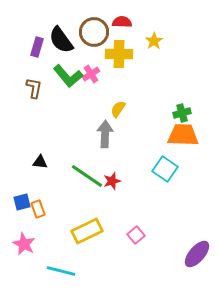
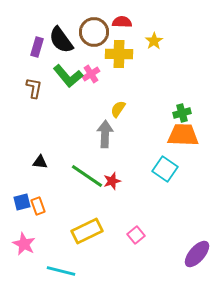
orange rectangle: moved 3 px up
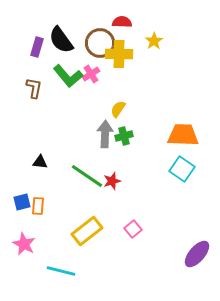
brown circle: moved 6 px right, 11 px down
green cross: moved 58 px left, 23 px down
cyan square: moved 17 px right
orange rectangle: rotated 24 degrees clockwise
yellow rectangle: rotated 12 degrees counterclockwise
pink square: moved 3 px left, 6 px up
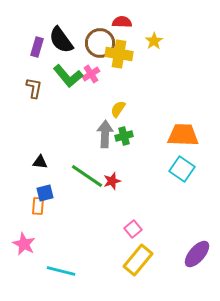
yellow cross: rotated 8 degrees clockwise
blue square: moved 23 px right, 9 px up
yellow rectangle: moved 51 px right, 29 px down; rotated 12 degrees counterclockwise
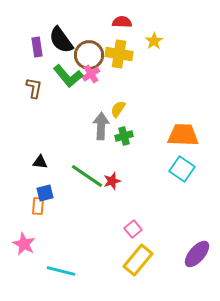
brown circle: moved 11 px left, 12 px down
purple rectangle: rotated 24 degrees counterclockwise
gray arrow: moved 4 px left, 8 px up
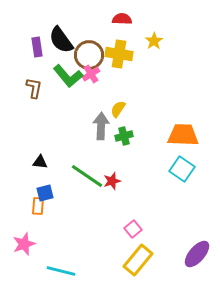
red semicircle: moved 3 px up
pink star: rotated 25 degrees clockwise
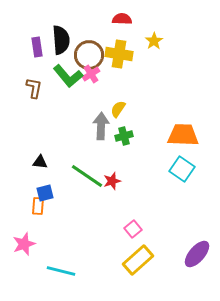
black semicircle: rotated 148 degrees counterclockwise
yellow rectangle: rotated 8 degrees clockwise
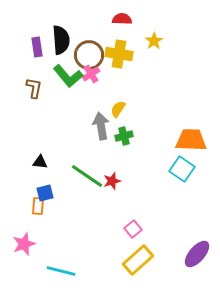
gray arrow: rotated 12 degrees counterclockwise
orange trapezoid: moved 8 px right, 5 px down
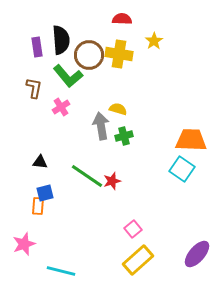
pink cross: moved 30 px left, 33 px down
yellow semicircle: rotated 72 degrees clockwise
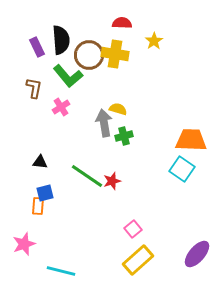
red semicircle: moved 4 px down
purple rectangle: rotated 18 degrees counterclockwise
yellow cross: moved 4 px left
gray arrow: moved 3 px right, 3 px up
